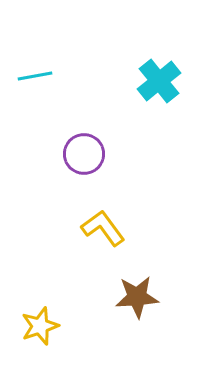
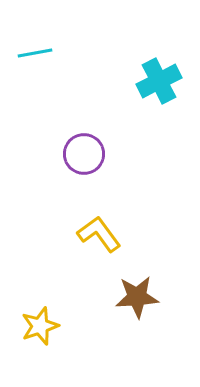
cyan line: moved 23 px up
cyan cross: rotated 12 degrees clockwise
yellow L-shape: moved 4 px left, 6 px down
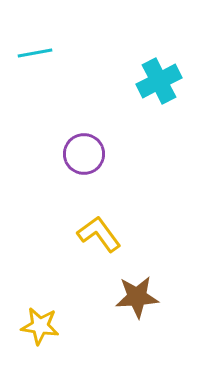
yellow star: rotated 27 degrees clockwise
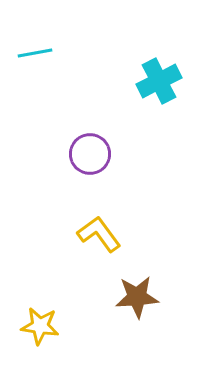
purple circle: moved 6 px right
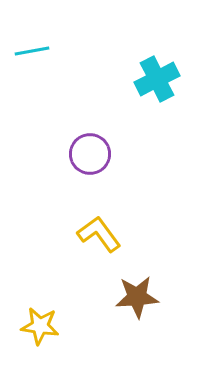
cyan line: moved 3 px left, 2 px up
cyan cross: moved 2 px left, 2 px up
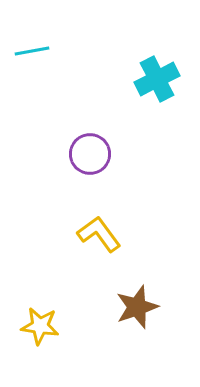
brown star: moved 10 px down; rotated 15 degrees counterclockwise
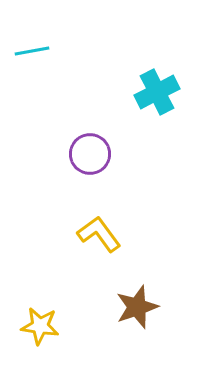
cyan cross: moved 13 px down
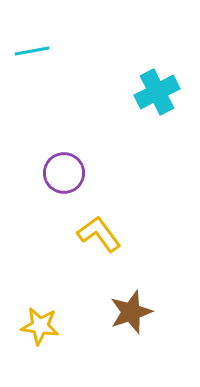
purple circle: moved 26 px left, 19 px down
brown star: moved 6 px left, 5 px down
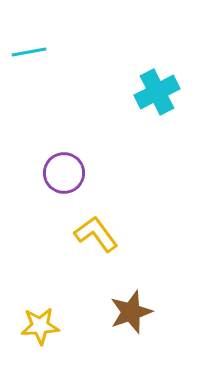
cyan line: moved 3 px left, 1 px down
yellow L-shape: moved 3 px left
yellow star: rotated 12 degrees counterclockwise
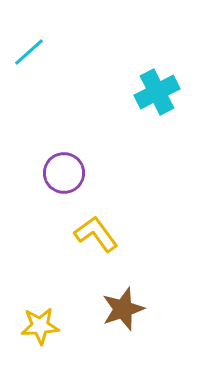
cyan line: rotated 32 degrees counterclockwise
brown star: moved 8 px left, 3 px up
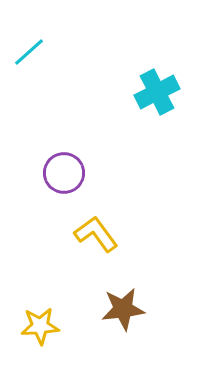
brown star: rotated 12 degrees clockwise
